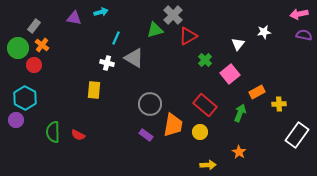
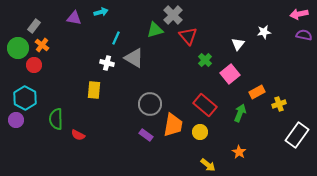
red triangle: rotated 42 degrees counterclockwise
yellow cross: rotated 16 degrees counterclockwise
green semicircle: moved 3 px right, 13 px up
yellow arrow: rotated 42 degrees clockwise
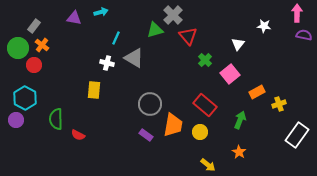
pink arrow: moved 2 px left, 1 px up; rotated 102 degrees clockwise
white star: moved 6 px up; rotated 16 degrees clockwise
green arrow: moved 7 px down
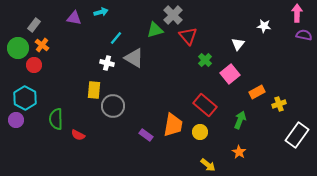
gray rectangle: moved 1 px up
cyan line: rotated 16 degrees clockwise
gray circle: moved 37 px left, 2 px down
